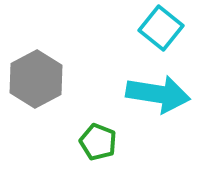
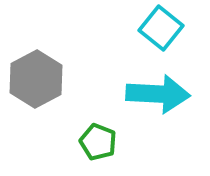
cyan arrow: rotated 6 degrees counterclockwise
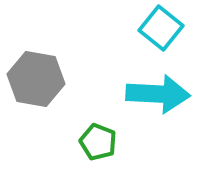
gray hexagon: rotated 22 degrees counterclockwise
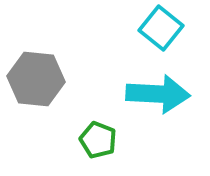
gray hexagon: rotated 4 degrees counterclockwise
green pentagon: moved 2 px up
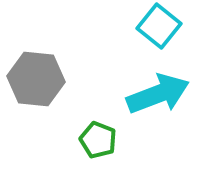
cyan square: moved 2 px left, 2 px up
cyan arrow: rotated 24 degrees counterclockwise
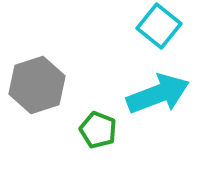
gray hexagon: moved 1 px right, 6 px down; rotated 24 degrees counterclockwise
green pentagon: moved 10 px up
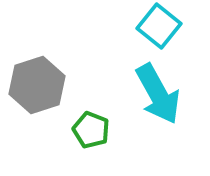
cyan arrow: rotated 82 degrees clockwise
green pentagon: moved 7 px left
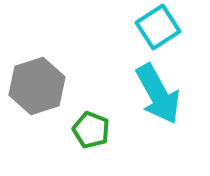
cyan square: moved 1 px left, 1 px down; rotated 18 degrees clockwise
gray hexagon: moved 1 px down
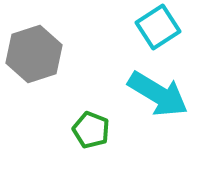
gray hexagon: moved 3 px left, 32 px up
cyan arrow: rotated 30 degrees counterclockwise
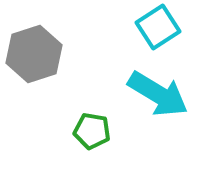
green pentagon: moved 1 px right, 1 px down; rotated 12 degrees counterclockwise
